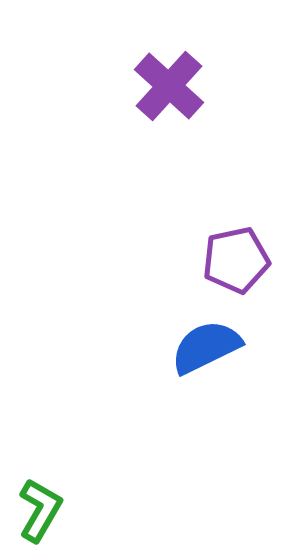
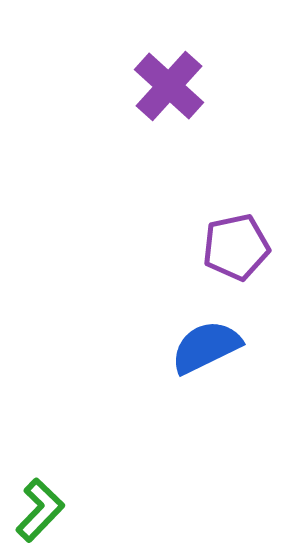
purple pentagon: moved 13 px up
green L-shape: rotated 14 degrees clockwise
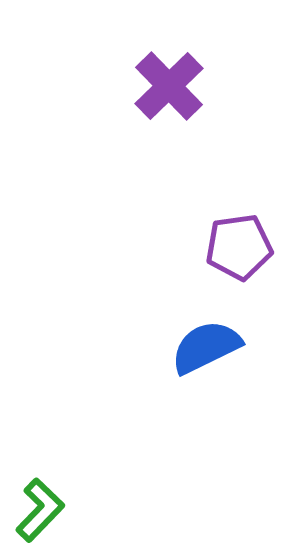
purple cross: rotated 4 degrees clockwise
purple pentagon: moved 3 px right; rotated 4 degrees clockwise
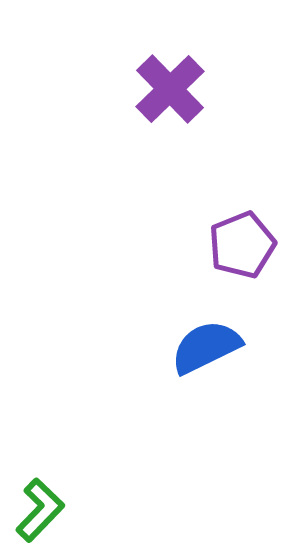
purple cross: moved 1 px right, 3 px down
purple pentagon: moved 3 px right, 2 px up; rotated 14 degrees counterclockwise
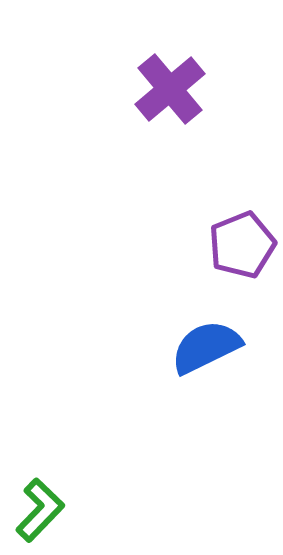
purple cross: rotated 4 degrees clockwise
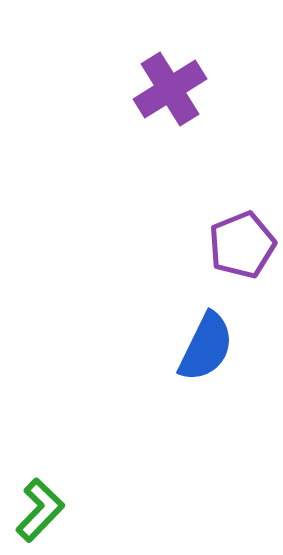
purple cross: rotated 8 degrees clockwise
blue semicircle: rotated 142 degrees clockwise
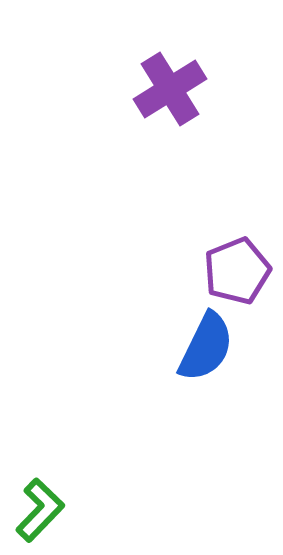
purple pentagon: moved 5 px left, 26 px down
